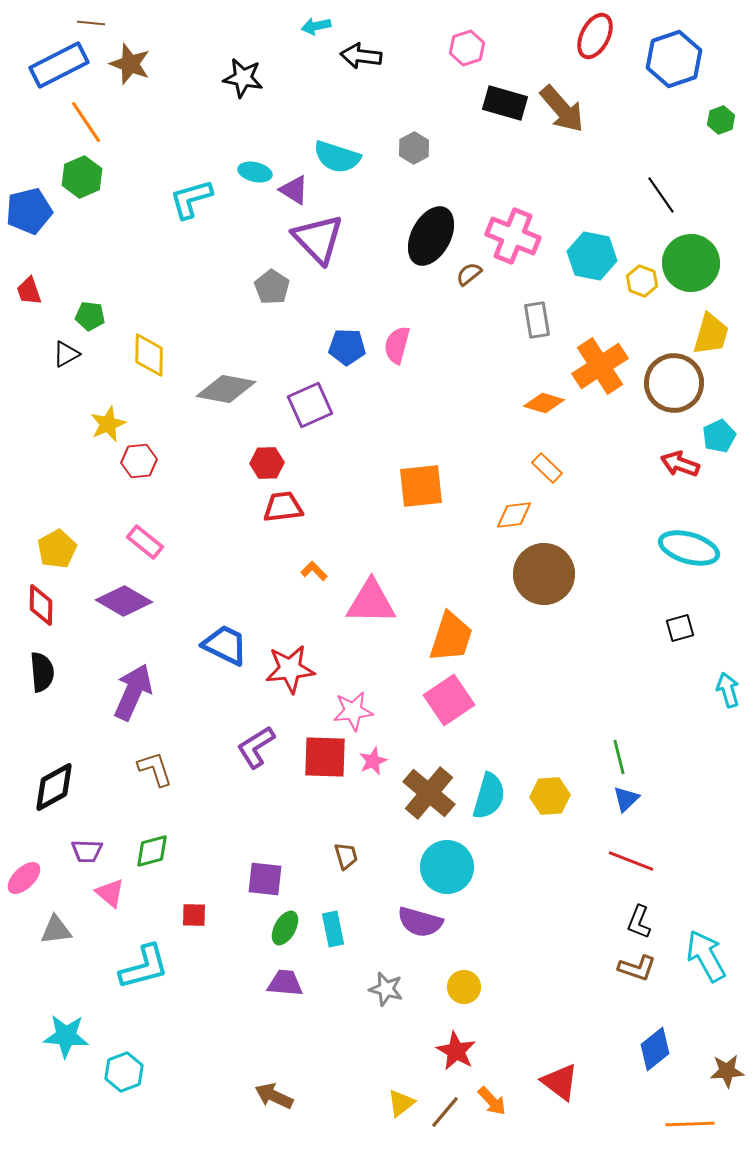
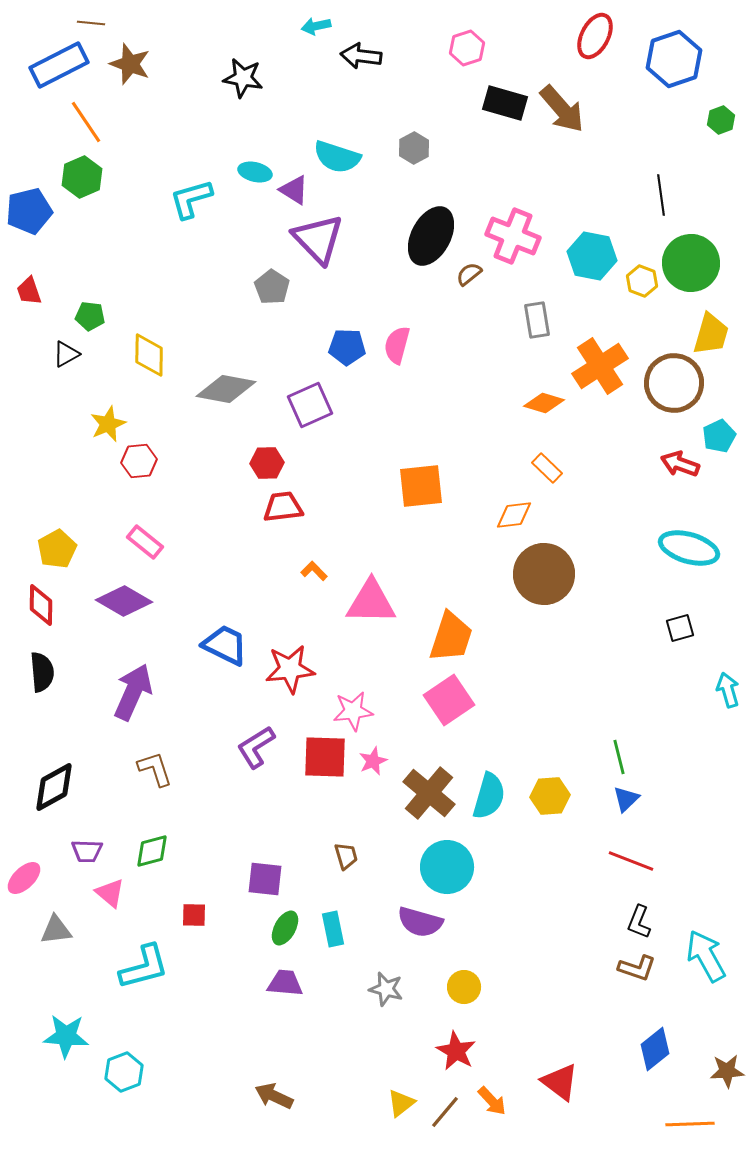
black line at (661, 195): rotated 27 degrees clockwise
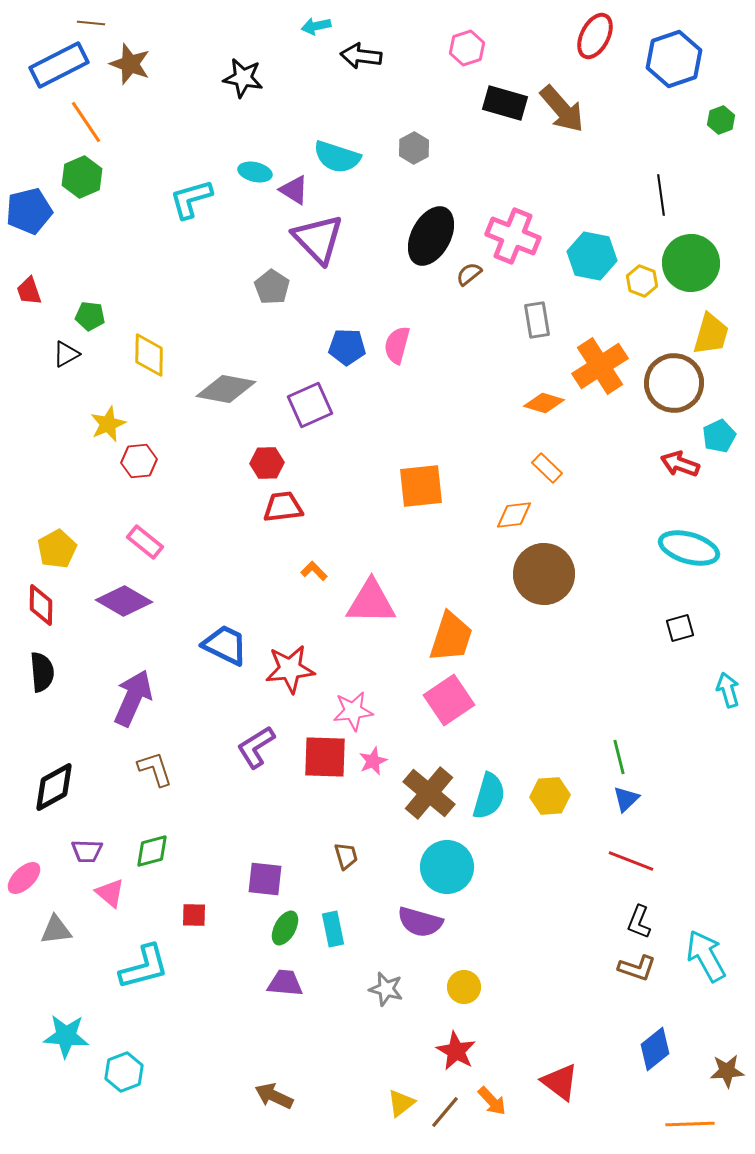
purple arrow at (133, 692): moved 6 px down
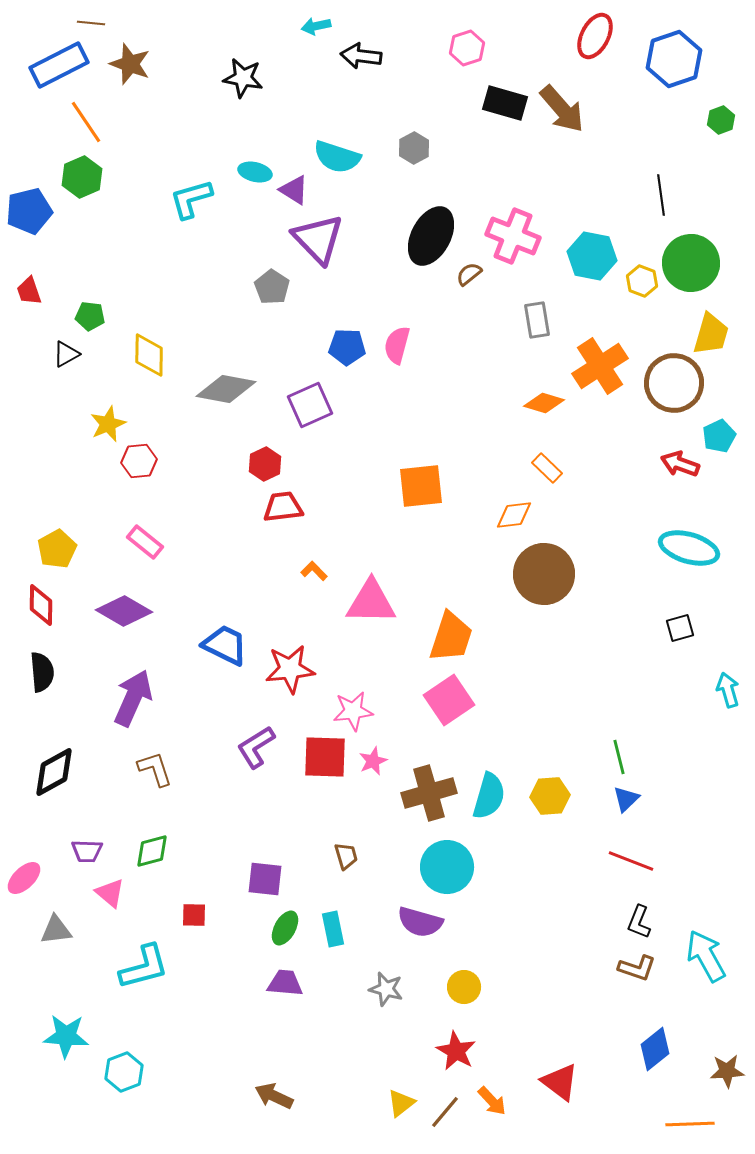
red hexagon at (267, 463): moved 2 px left, 1 px down; rotated 24 degrees counterclockwise
purple diamond at (124, 601): moved 10 px down
black diamond at (54, 787): moved 15 px up
brown cross at (429, 793): rotated 34 degrees clockwise
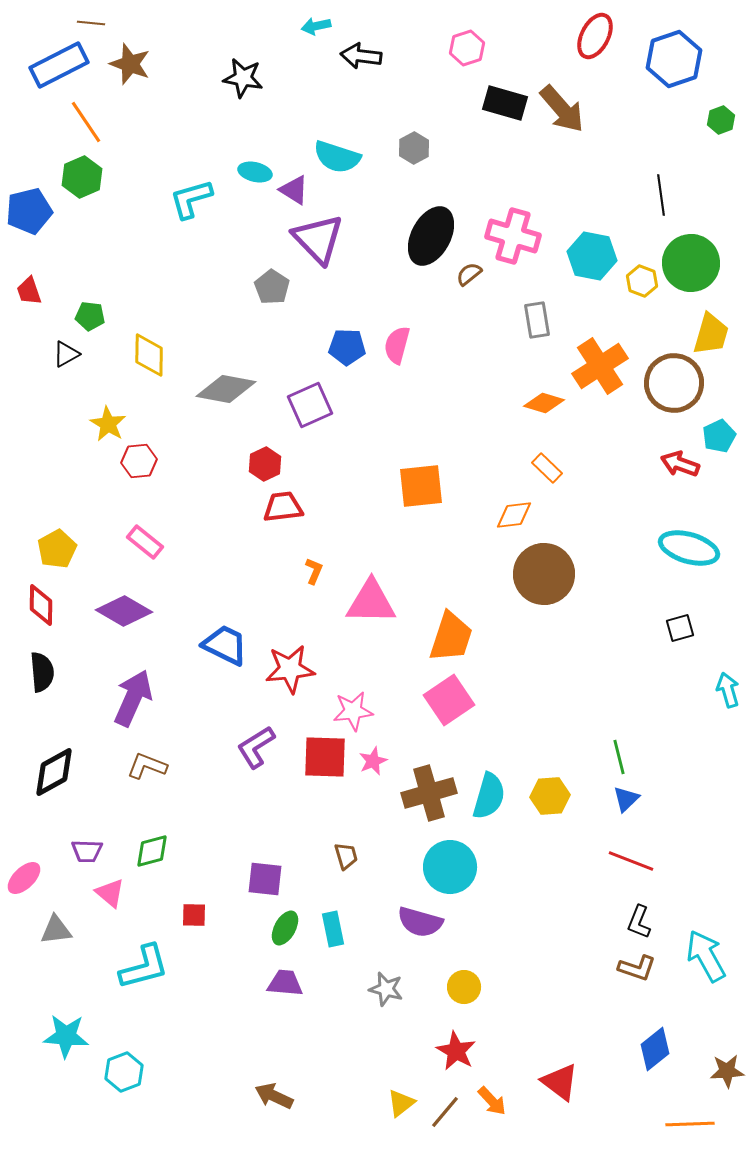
pink cross at (513, 236): rotated 6 degrees counterclockwise
yellow star at (108, 424): rotated 18 degrees counterclockwise
orange L-shape at (314, 571): rotated 68 degrees clockwise
brown L-shape at (155, 769): moved 8 px left, 3 px up; rotated 51 degrees counterclockwise
cyan circle at (447, 867): moved 3 px right
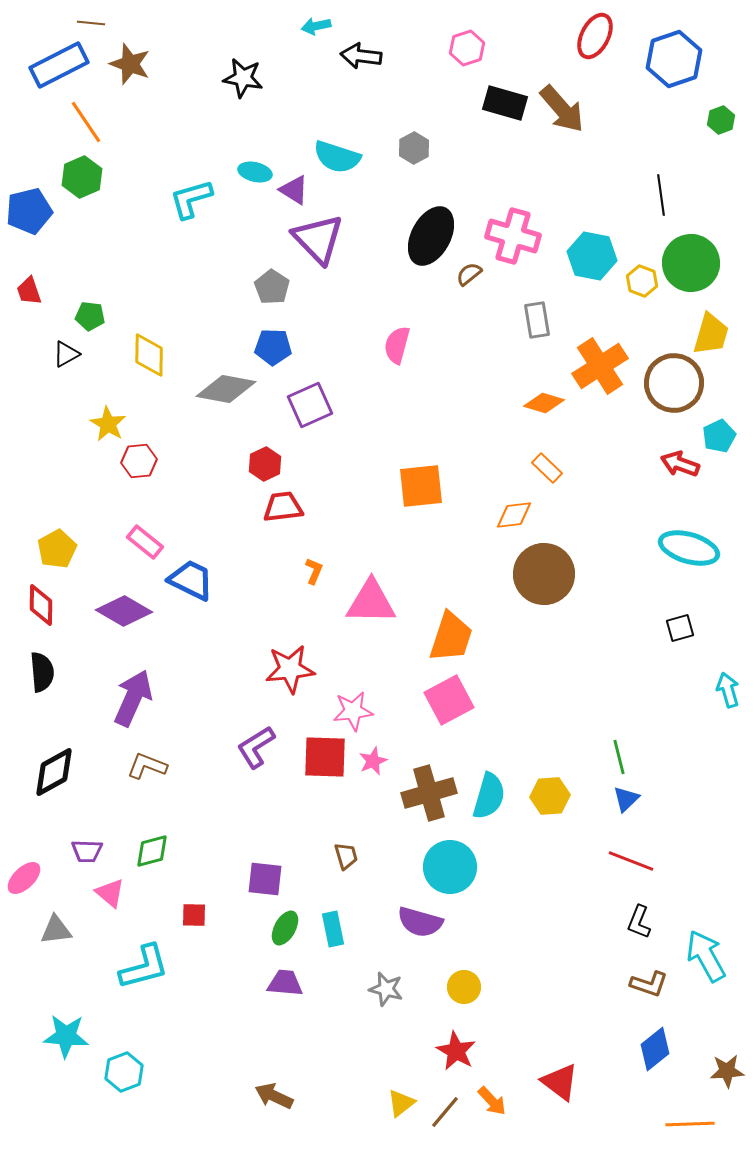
blue pentagon at (347, 347): moved 74 px left
blue trapezoid at (225, 645): moved 34 px left, 65 px up
pink square at (449, 700): rotated 6 degrees clockwise
brown L-shape at (637, 968): moved 12 px right, 16 px down
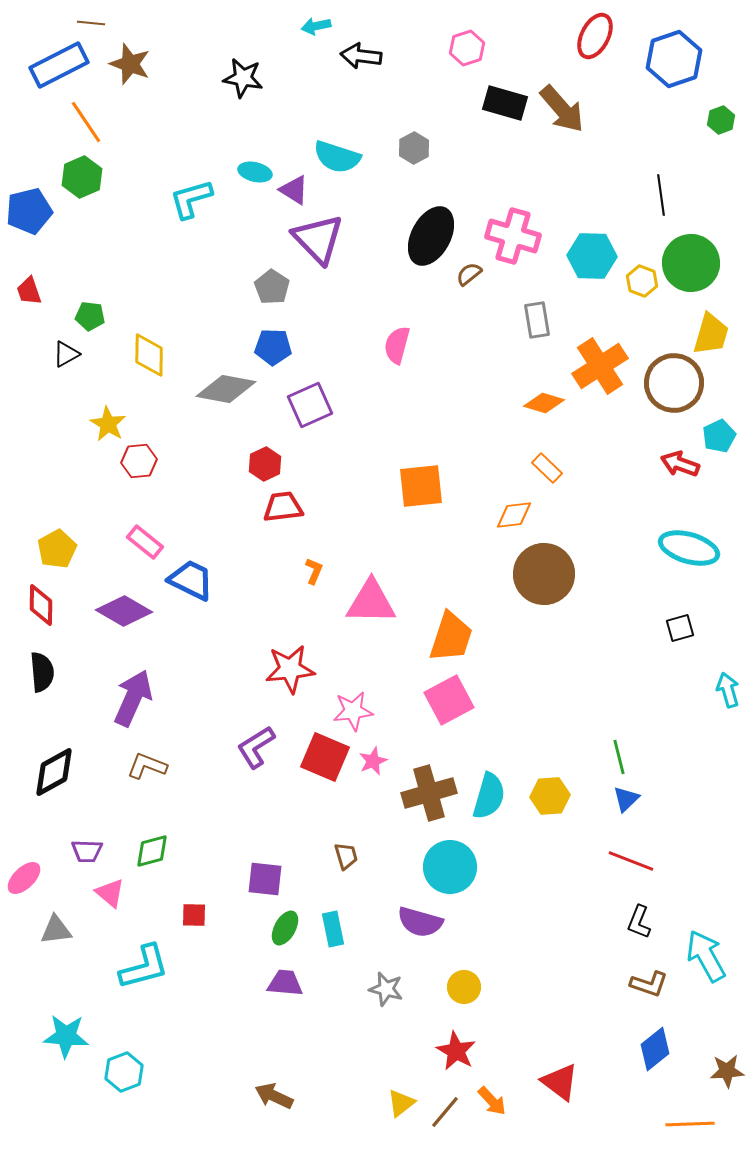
cyan hexagon at (592, 256): rotated 9 degrees counterclockwise
red square at (325, 757): rotated 21 degrees clockwise
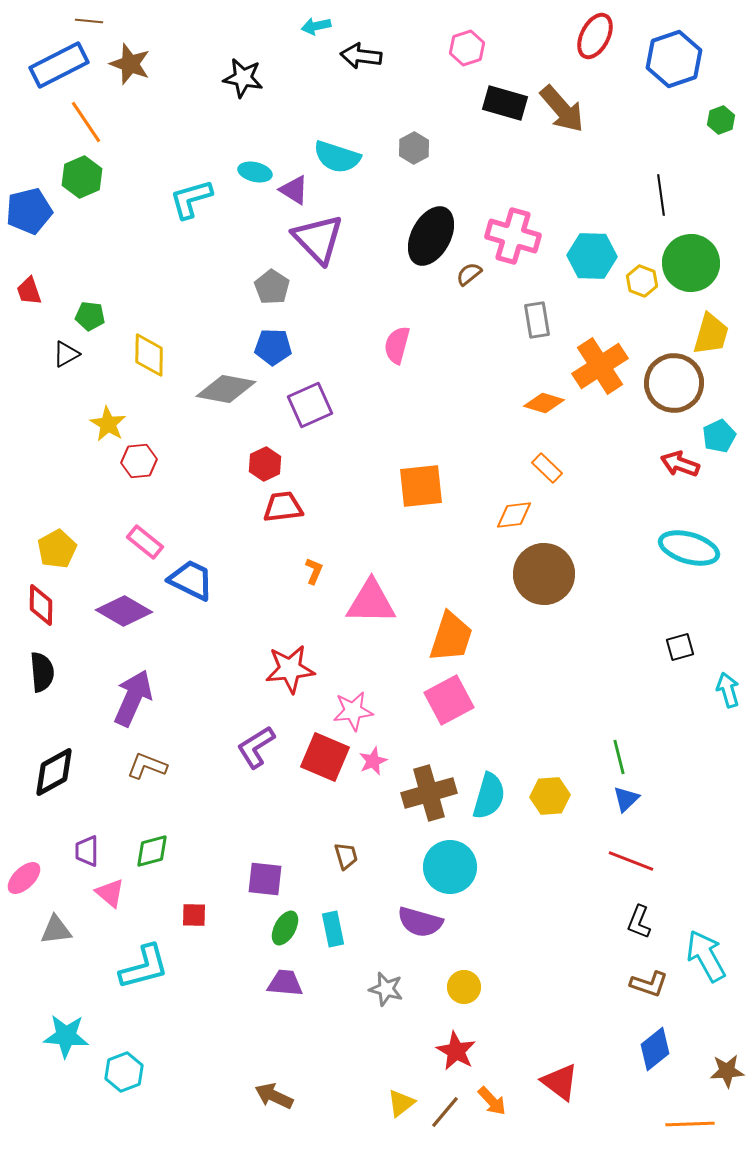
brown line at (91, 23): moved 2 px left, 2 px up
black square at (680, 628): moved 19 px down
purple trapezoid at (87, 851): rotated 88 degrees clockwise
